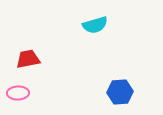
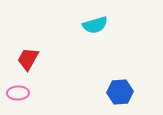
red trapezoid: rotated 50 degrees counterclockwise
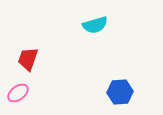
red trapezoid: rotated 10 degrees counterclockwise
pink ellipse: rotated 35 degrees counterclockwise
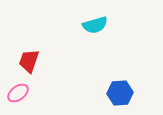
red trapezoid: moved 1 px right, 2 px down
blue hexagon: moved 1 px down
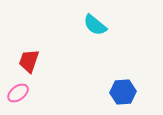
cyan semicircle: rotated 55 degrees clockwise
blue hexagon: moved 3 px right, 1 px up
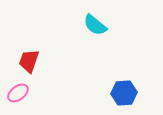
blue hexagon: moved 1 px right, 1 px down
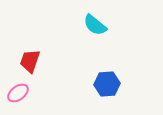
red trapezoid: moved 1 px right
blue hexagon: moved 17 px left, 9 px up
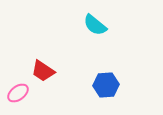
red trapezoid: moved 13 px right, 10 px down; rotated 75 degrees counterclockwise
blue hexagon: moved 1 px left, 1 px down
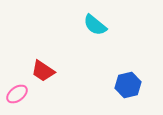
blue hexagon: moved 22 px right; rotated 10 degrees counterclockwise
pink ellipse: moved 1 px left, 1 px down
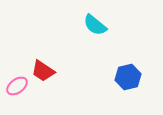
blue hexagon: moved 8 px up
pink ellipse: moved 8 px up
